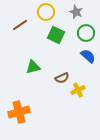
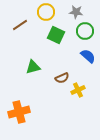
gray star: rotated 16 degrees counterclockwise
green circle: moved 1 px left, 2 px up
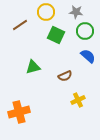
brown semicircle: moved 3 px right, 2 px up
yellow cross: moved 10 px down
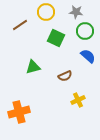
green square: moved 3 px down
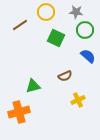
green circle: moved 1 px up
green triangle: moved 19 px down
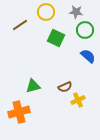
brown semicircle: moved 11 px down
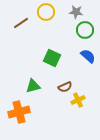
brown line: moved 1 px right, 2 px up
green square: moved 4 px left, 20 px down
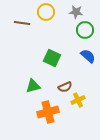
brown line: moved 1 px right; rotated 42 degrees clockwise
orange cross: moved 29 px right
